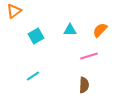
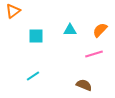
orange triangle: moved 1 px left
cyan square: rotated 28 degrees clockwise
pink line: moved 5 px right, 2 px up
brown semicircle: rotated 70 degrees counterclockwise
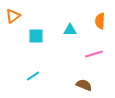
orange triangle: moved 5 px down
orange semicircle: moved 9 px up; rotated 42 degrees counterclockwise
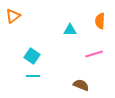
cyan square: moved 4 px left, 20 px down; rotated 35 degrees clockwise
cyan line: rotated 32 degrees clockwise
brown semicircle: moved 3 px left
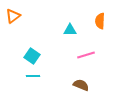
pink line: moved 8 px left, 1 px down
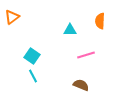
orange triangle: moved 1 px left, 1 px down
cyan line: rotated 64 degrees clockwise
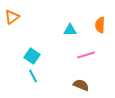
orange semicircle: moved 4 px down
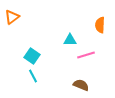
cyan triangle: moved 10 px down
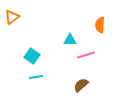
cyan line: moved 3 px right, 1 px down; rotated 72 degrees counterclockwise
brown semicircle: rotated 63 degrees counterclockwise
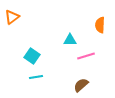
pink line: moved 1 px down
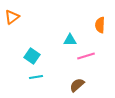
brown semicircle: moved 4 px left
